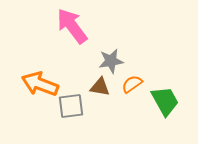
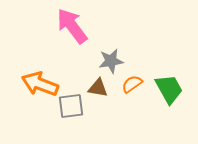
brown triangle: moved 2 px left, 1 px down
green trapezoid: moved 4 px right, 12 px up
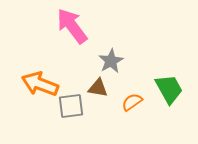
gray star: rotated 20 degrees counterclockwise
orange semicircle: moved 18 px down
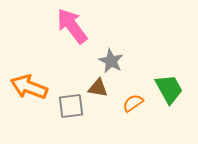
gray star: rotated 15 degrees counterclockwise
orange arrow: moved 11 px left, 3 px down
orange semicircle: moved 1 px right, 1 px down
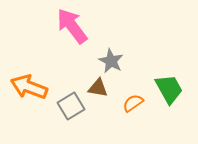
gray square: rotated 24 degrees counterclockwise
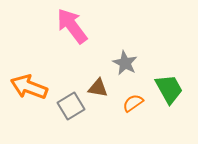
gray star: moved 14 px right, 2 px down
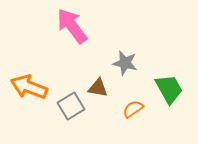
gray star: rotated 15 degrees counterclockwise
orange semicircle: moved 6 px down
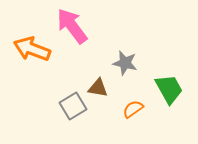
orange arrow: moved 3 px right, 38 px up
gray square: moved 2 px right
